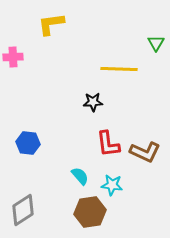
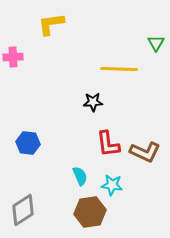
cyan semicircle: rotated 18 degrees clockwise
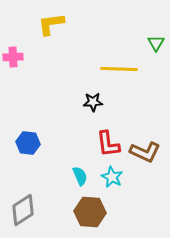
cyan star: moved 8 px up; rotated 20 degrees clockwise
brown hexagon: rotated 12 degrees clockwise
